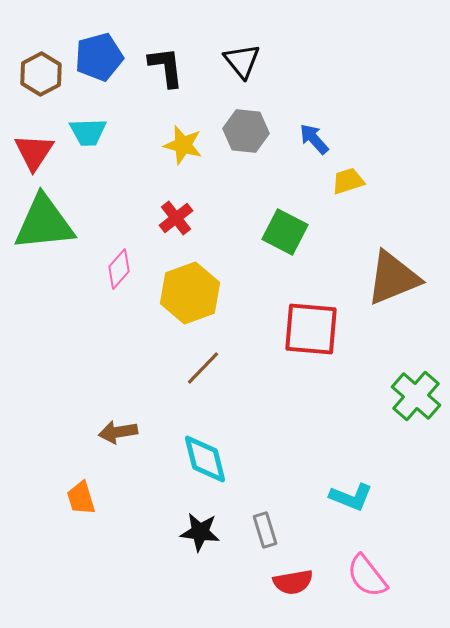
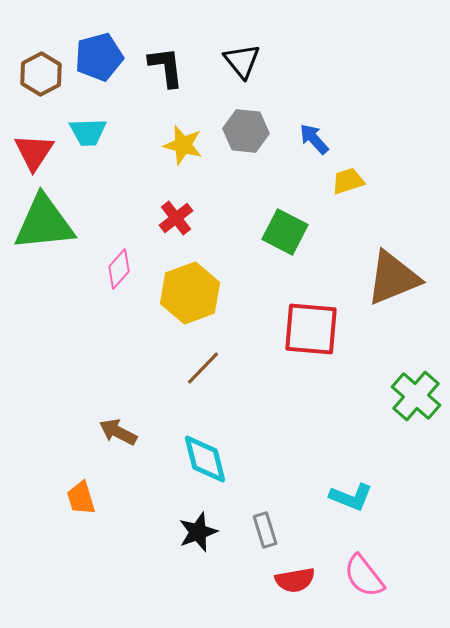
brown arrow: rotated 36 degrees clockwise
black star: moved 2 px left; rotated 27 degrees counterclockwise
pink semicircle: moved 3 px left
red semicircle: moved 2 px right, 2 px up
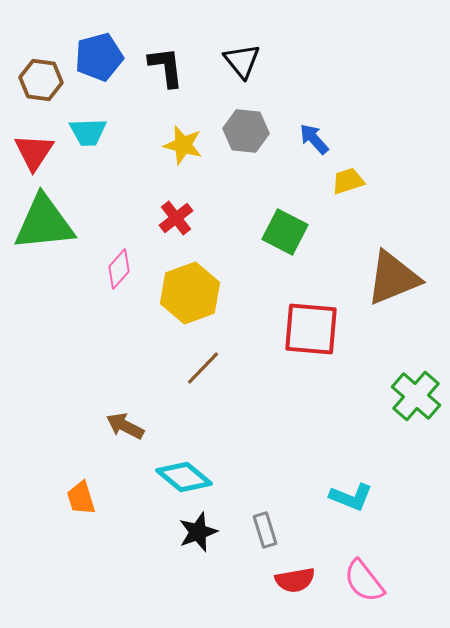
brown hexagon: moved 6 px down; rotated 24 degrees counterclockwise
brown arrow: moved 7 px right, 6 px up
cyan diamond: moved 21 px left, 18 px down; rotated 36 degrees counterclockwise
pink semicircle: moved 5 px down
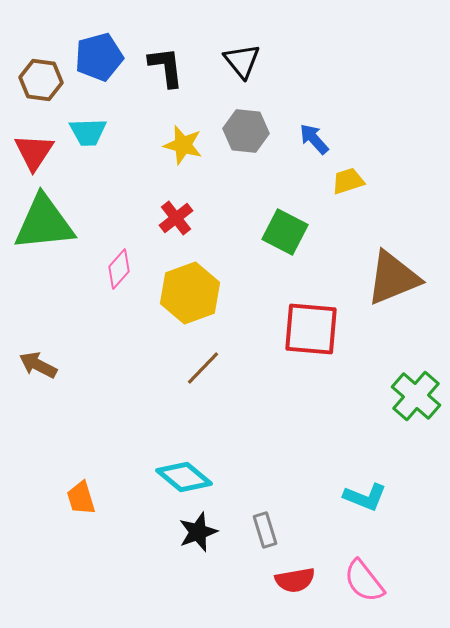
brown arrow: moved 87 px left, 61 px up
cyan L-shape: moved 14 px right
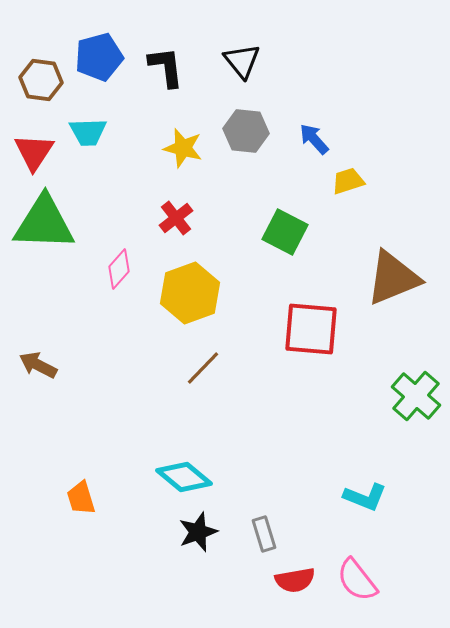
yellow star: moved 3 px down
green triangle: rotated 8 degrees clockwise
gray rectangle: moved 1 px left, 4 px down
pink semicircle: moved 7 px left, 1 px up
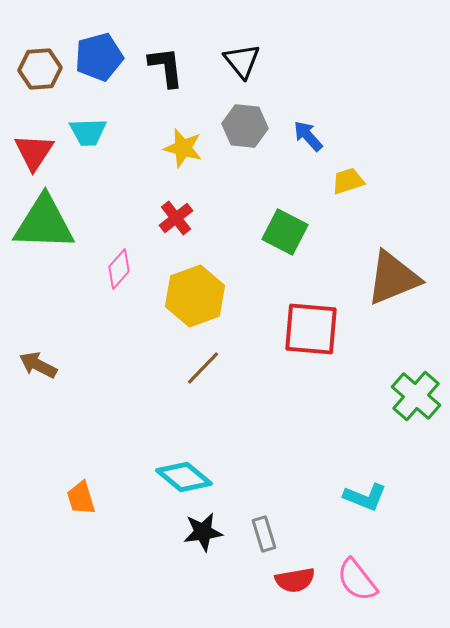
brown hexagon: moved 1 px left, 11 px up; rotated 12 degrees counterclockwise
gray hexagon: moved 1 px left, 5 px up
blue arrow: moved 6 px left, 3 px up
yellow hexagon: moved 5 px right, 3 px down
black star: moved 5 px right; rotated 12 degrees clockwise
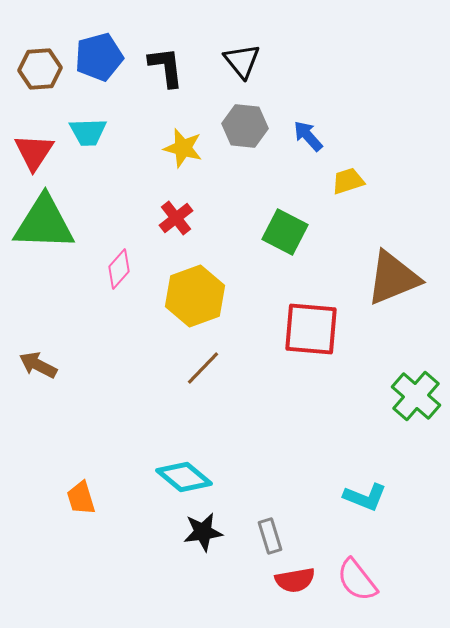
gray rectangle: moved 6 px right, 2 px down
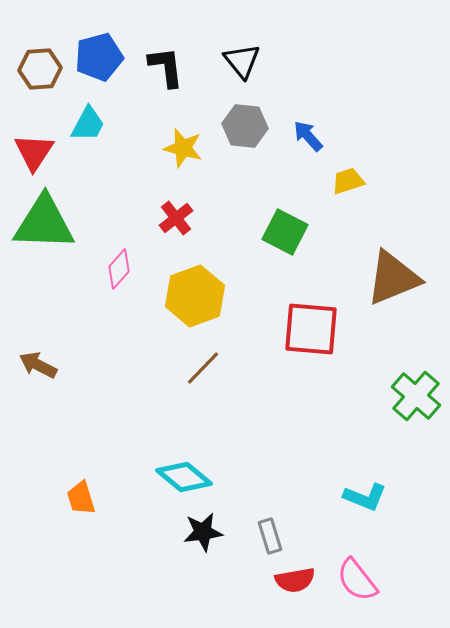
cyan trapezoid: moved 8 px up; rotated 60 degrees counterclockwise
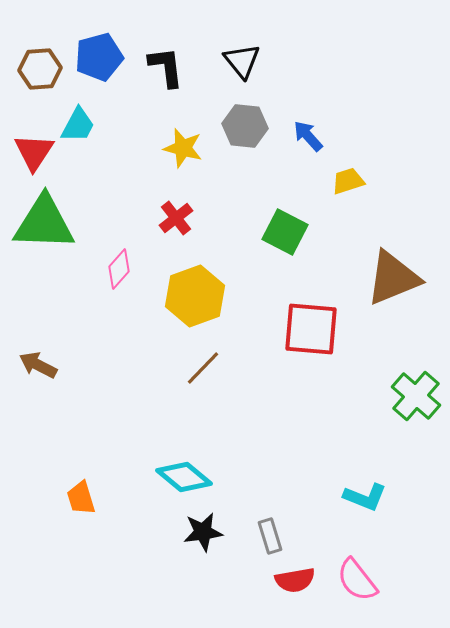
cyan trapezoid: moved 10 px left, 1 px down
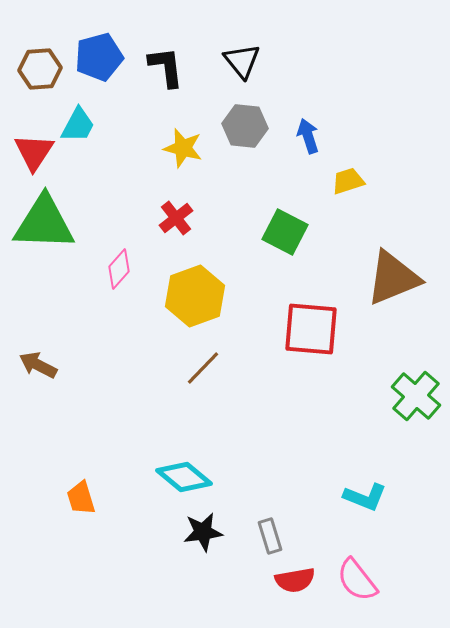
blue arrow: rotated 24 degrees clockwise
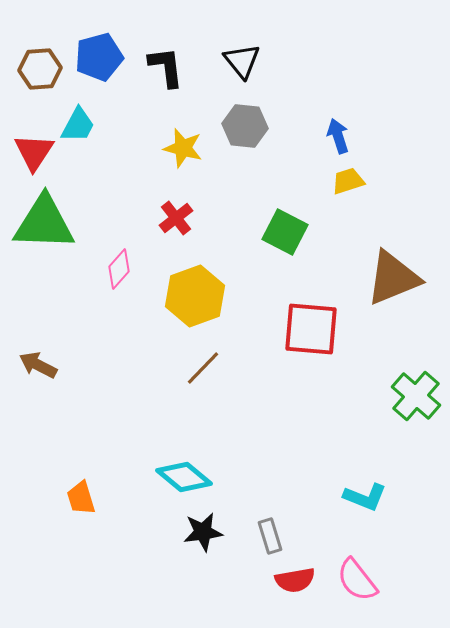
blue arrow: moved 30 px right
